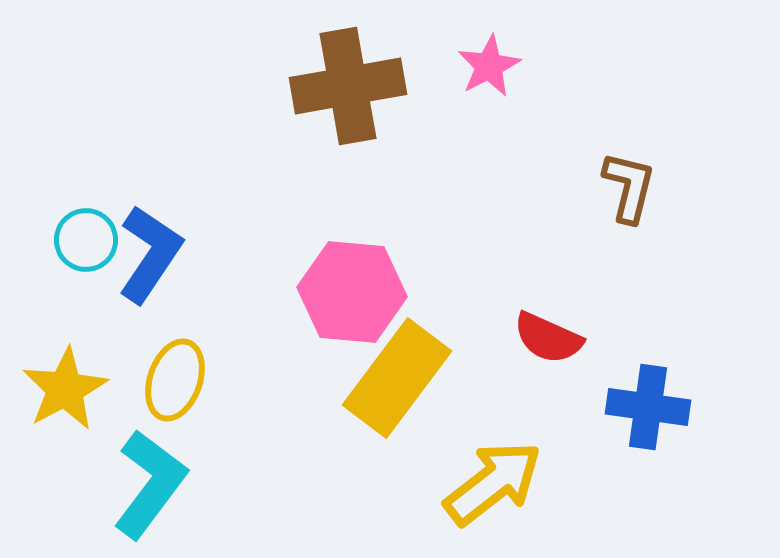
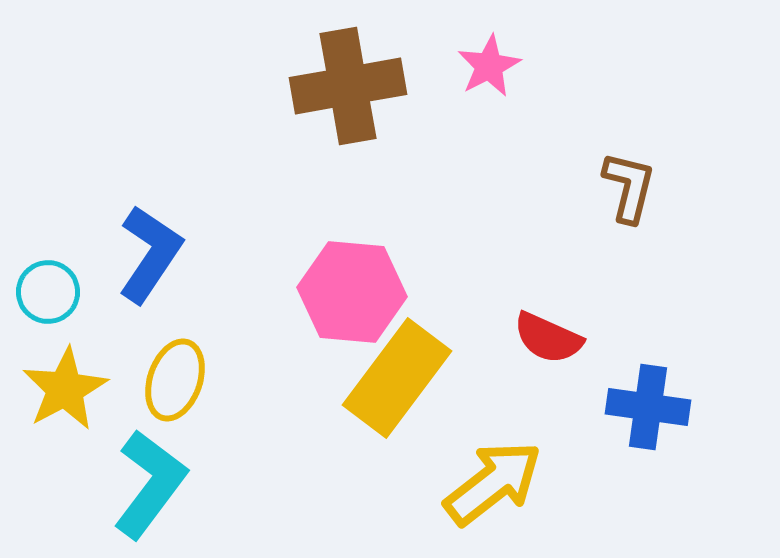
cyan circle: moved 38 px left, 52 px down
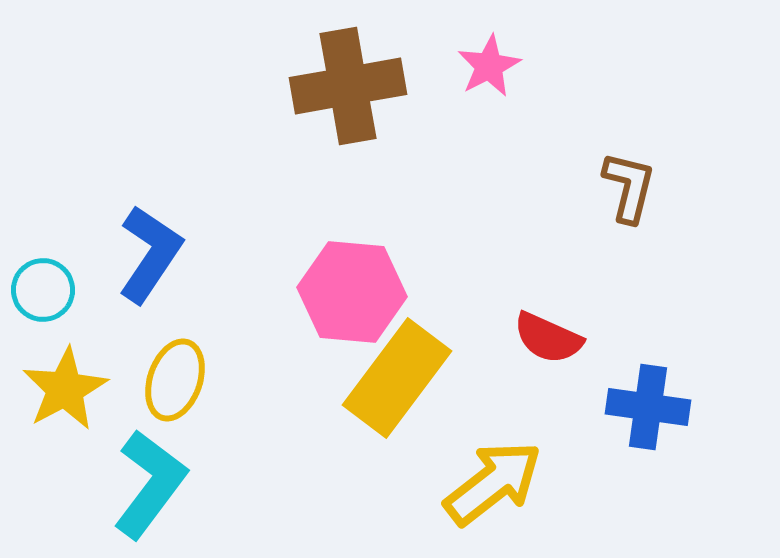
cyan circle: moved 5 px left, 2 px up
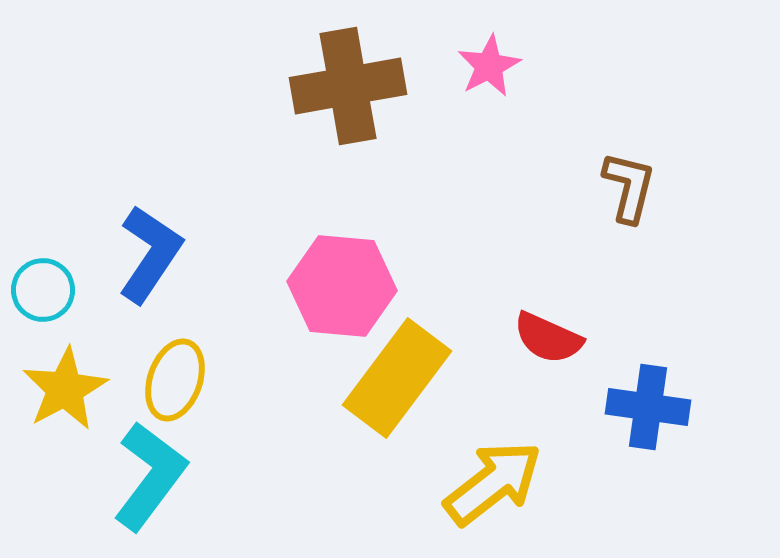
pink hexagon: moved 10 px left, 6 px up
cyan L-shape: moved 8 px up
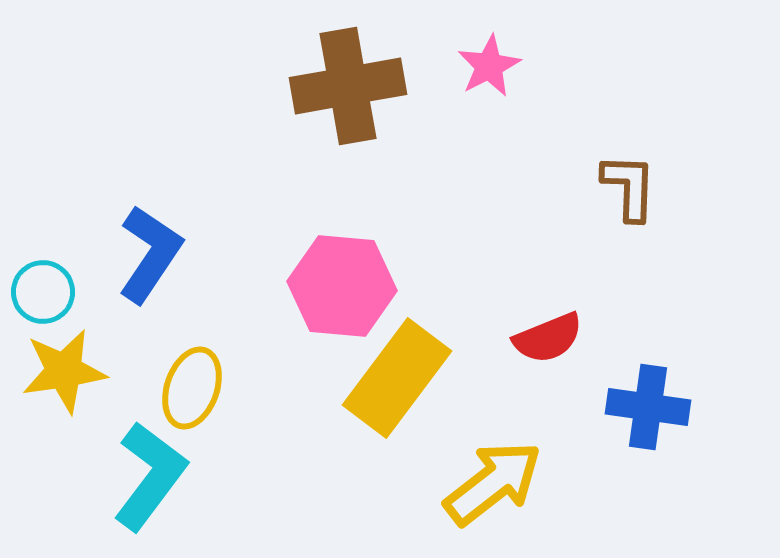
brown L-shape: rotated 12 degrees counterclockwise
cyan circle: moved 2 px down
red semicircle: rotated 46 degrees counterclockwise
yellow ellipse: moved 17 px right, 8 px down
yellow star: moved 1 px left, 18 px up; rotated 20 degrees clockwise
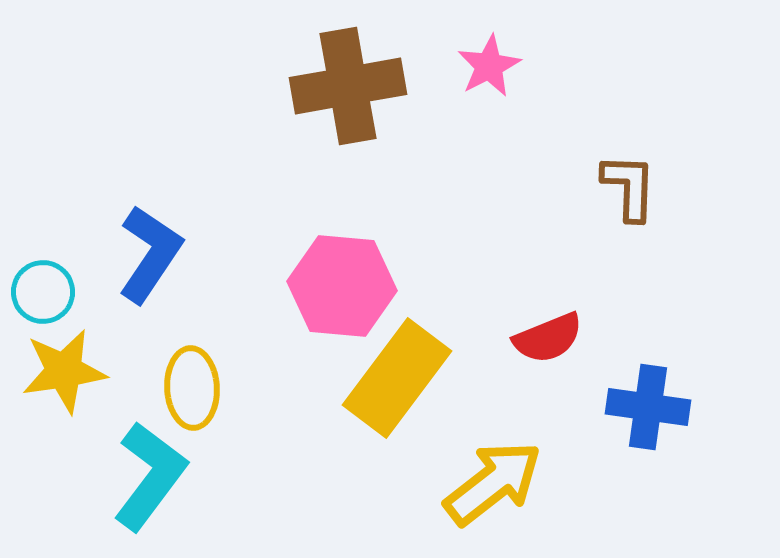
yellow ellipse: rotated 22 degrees counterclockwise
